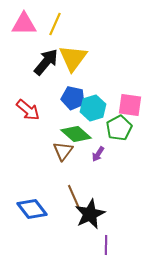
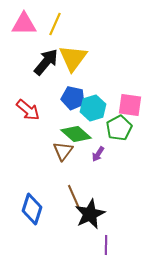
blue diamond: rotated 56 degrees clockwise
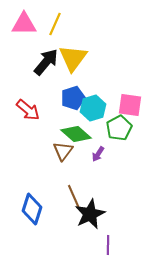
blue pentagon: rotated 30 degrees counterclockwise
purple line: moved 2 px right
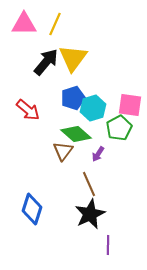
brown line: moved 15 px right, 13 px up
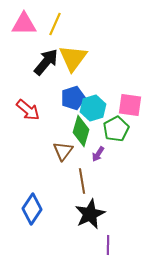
green pentagon: moved 3 px left, 1 px down
green diamond: moved 5 px right, 3 px up; rotated 64 degrees clockwise
brown line: moved 7 px left, 3 px up; rotated 15 degrees clockwise
blue diamond: rotated 16 degrees clockwise
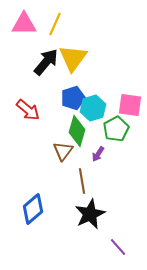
green diamond: moved 4 px left
blue diamond: moved 1 px right; rotated 16 degrees clockwise
purple line: moved 10 px right, 2 px down; rotated 42 degrees counterclockwise
